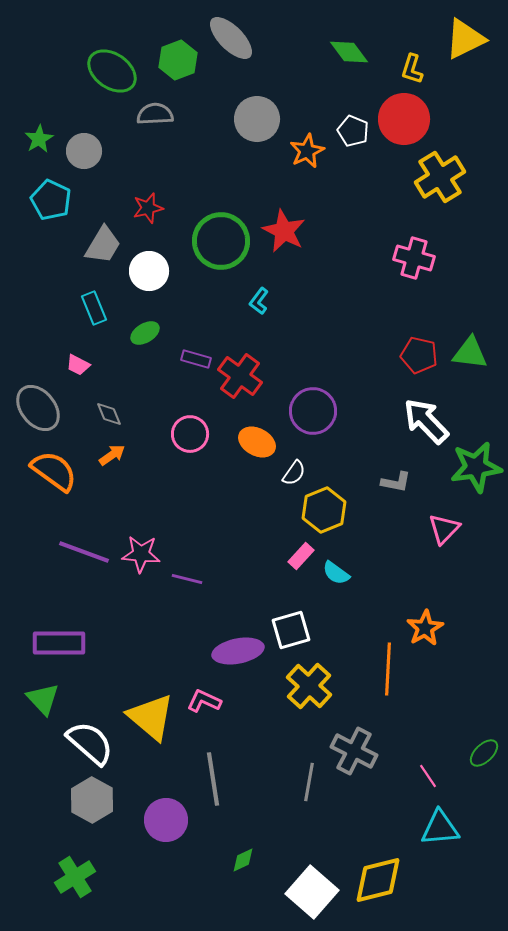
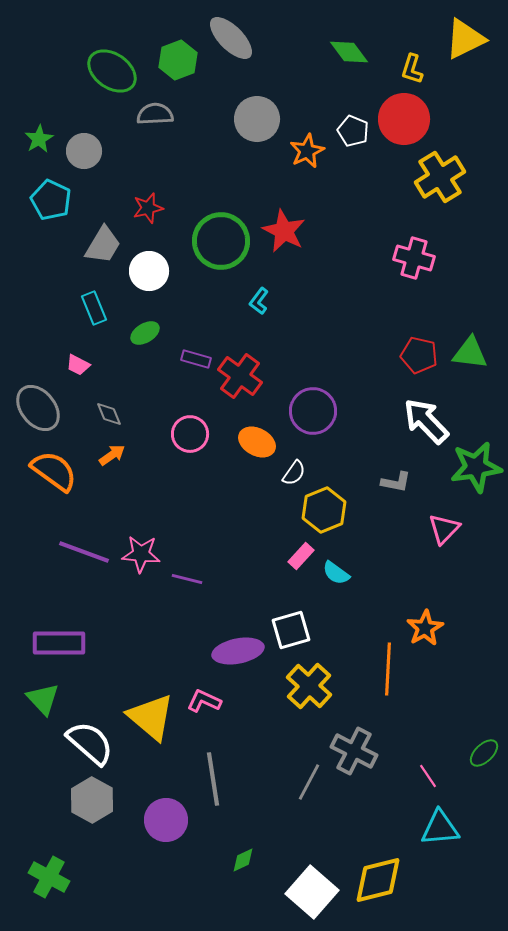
gray line at (309, 782): rotated 18 degrees clockwise
green cross at (75, 877): moved 26 px left; rotated 30 degrees counterclockwise
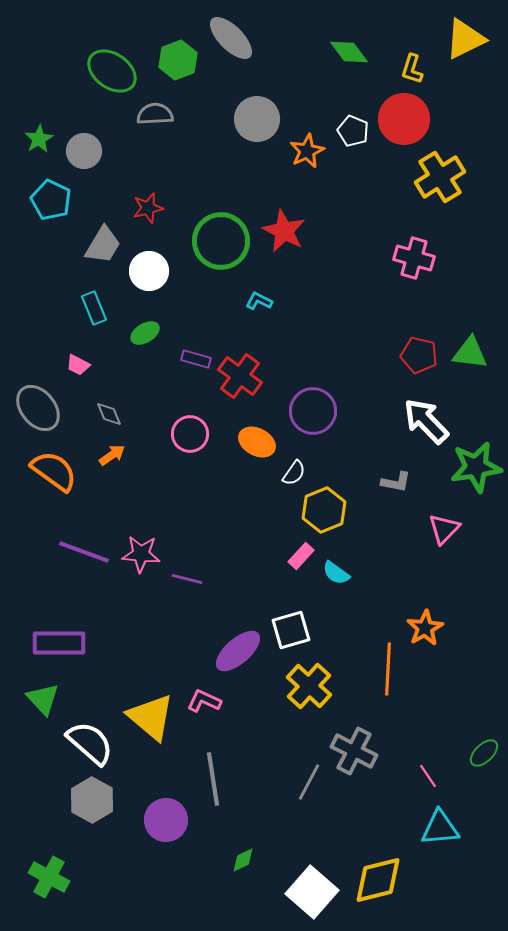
cyan L-shape at (259, 301): rotated 80 degrees clockwise
purple ellipse at (238, 651): rotated 30 degrees counterclockwise
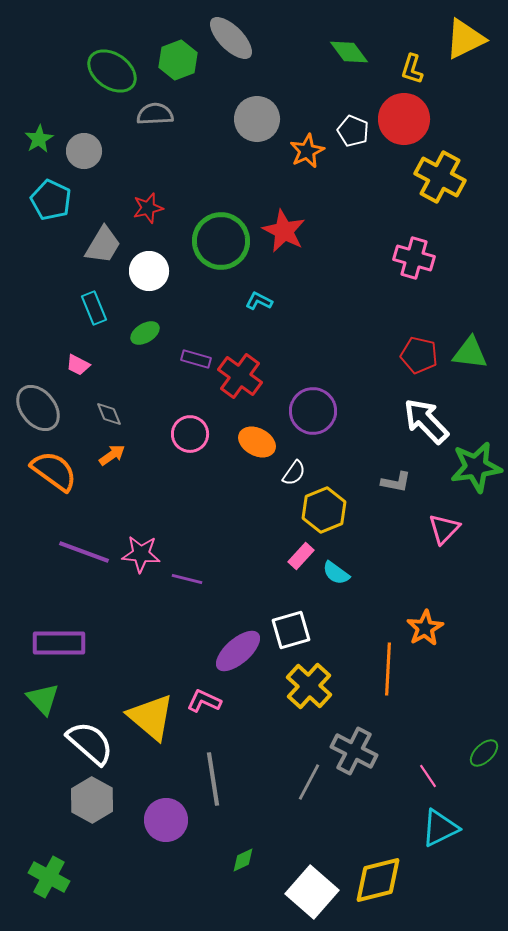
yellow cross at (440, 177): rotated 30 degrees counterclockwise
cyan triangle at (440, 828): rotated 21 degrees counterclockwise
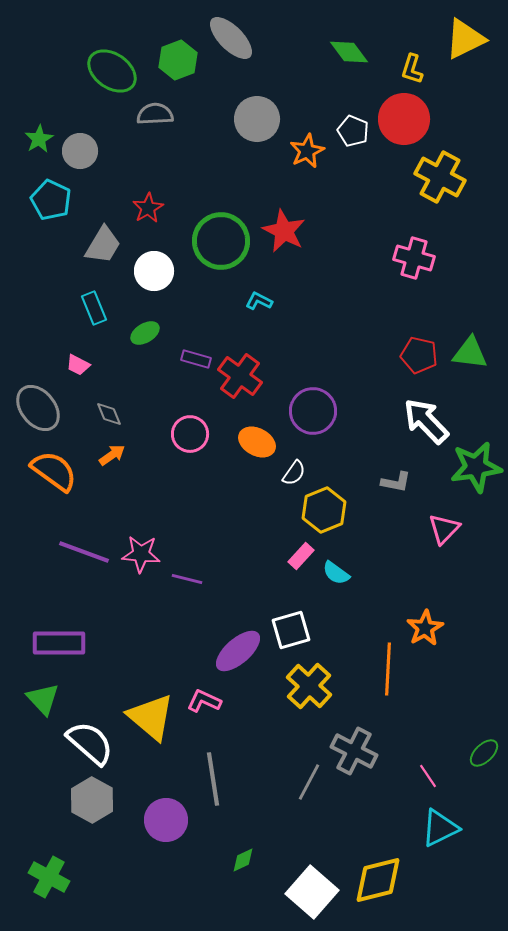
gray circle at (84, 151): moved 4 px left
red star at (148, 208): rotated 16 degrees counterclockwise
white circle at (149, 271): moved 5 px right
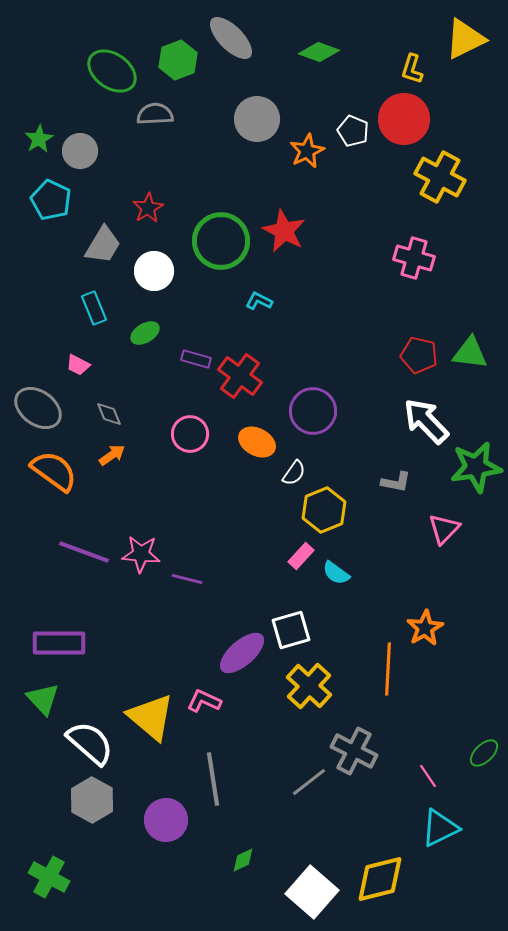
green diamond at (349, 52): moved 30 px left; rotated 33 degrees counterclockwise
gray ellipse at (38, 408): rotated 15 degrees counterclockwise
purple ellipse at (238, 651): moved 4 px right, 2 px down
gray line at (309, 782): rotated 24 degrees clockwise
yellow diamond at (378, 880): moved 2 px right, 1 px up
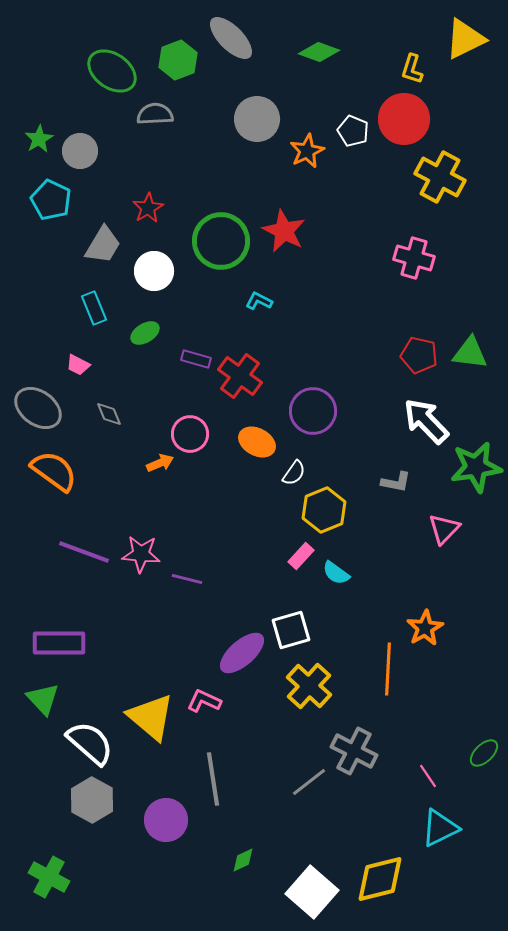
orange arrow at (112, 455): moved 48 px right, 8 px down; rotated 12 degrees clockwise
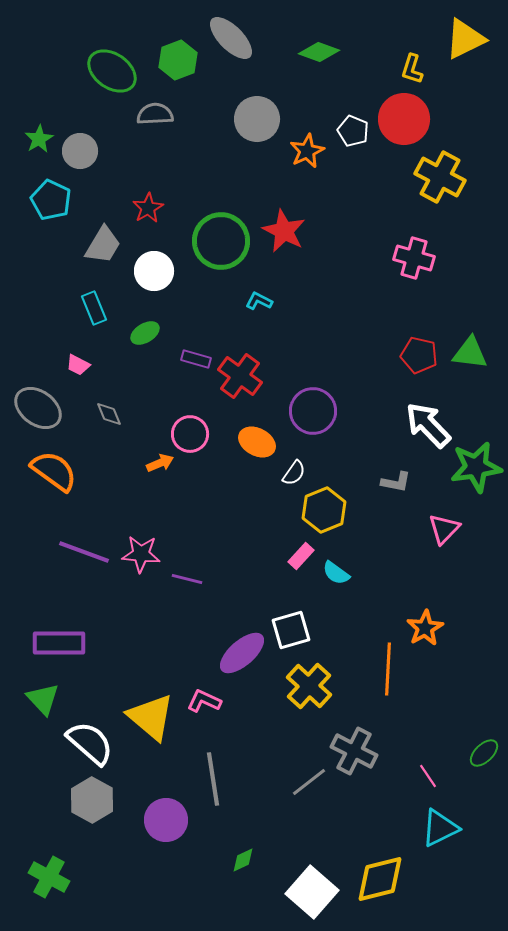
white arrow at (426, 421): moved 2 px right, 4 px down
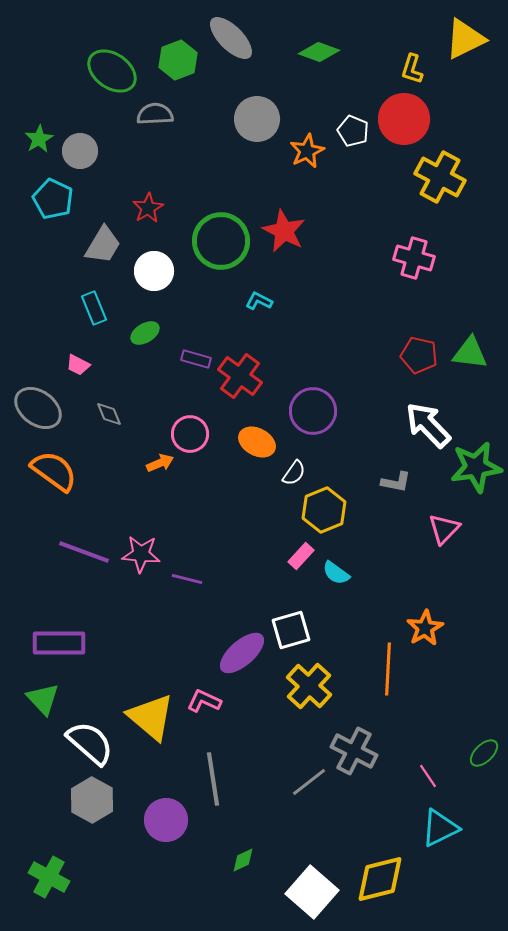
cyan pentagon at (51, 200): moved 2 px right, 1 px up
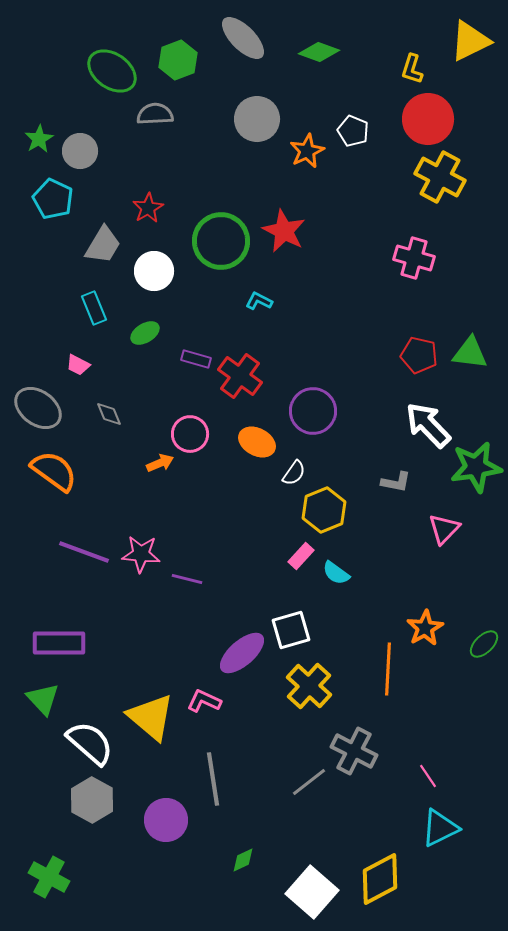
gray ellipse at (231, 38): moved 12 px right
yellow triangle at (465, 39): moved 5 px right, 2 px down
red circle at (404, 119): moved 24 px right
green ellipse at (484, 753): moved 109 px up
yellow diamond at (380, 879): rotated 14 degrees counterclockwise
